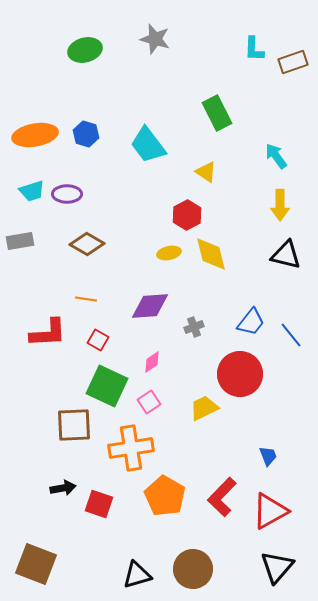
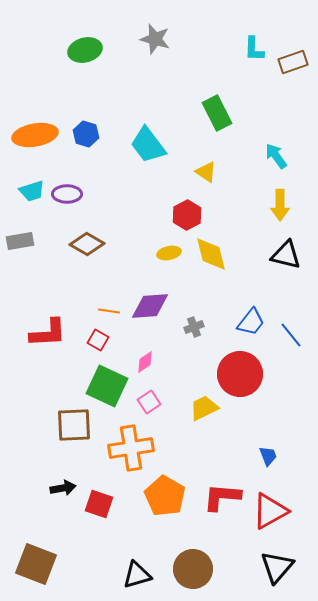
orange line at (86, 299): moved 23 px right, 12 px down
pink diamond at (152, 362): moved 7 px left
red L-shape at (222, 497): rotated 51 degrees clockwise
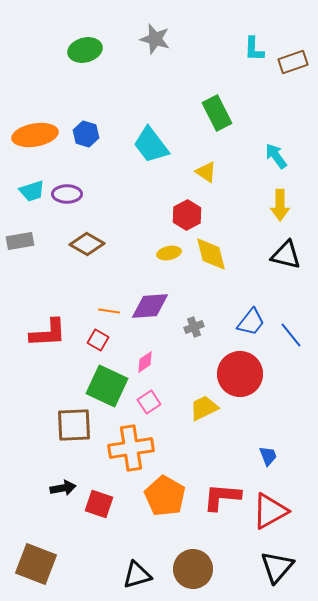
cyan trapezoid at (148, 145): moved 3 px right
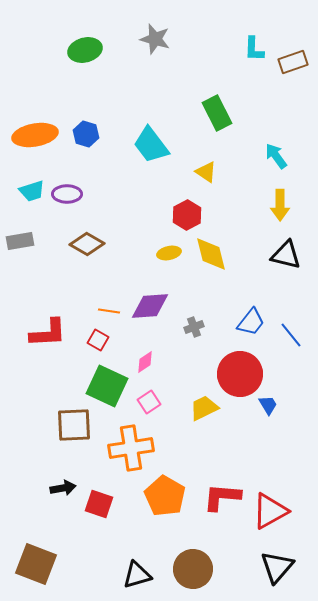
blue trapezoid at (268, 456): moved 51 px up; rotated 10 degrees counterclockwise
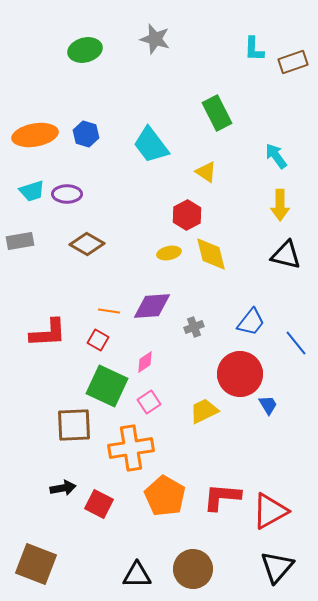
purple diamond at (150, 306): moved 2 px right
blue line at (291, 335): moved 5 px right, 8 px down
yellow trapezoid at (204, 408): moved 3 px down
red square at (99, 504): rotated 8 degrees clockwise
black triangle at (137, 575): rotated 16 degrees clockwise
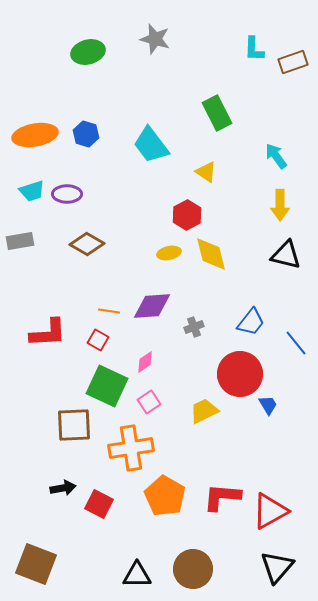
green ellipse at (85, 50): moved 3 px right, 2 px down
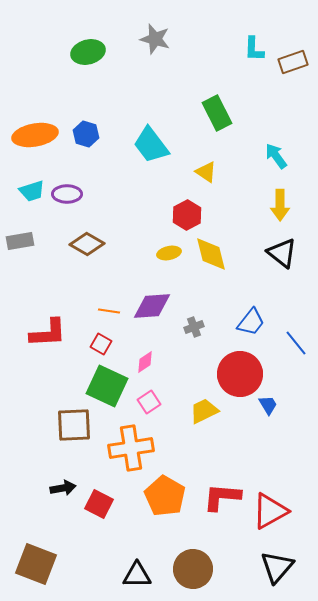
black triangle at (286, 255): moved 4 px left, 2 px up; rotated 24 degrees clockwise
red square at (98, 340): moved 3 px right, 4 px down
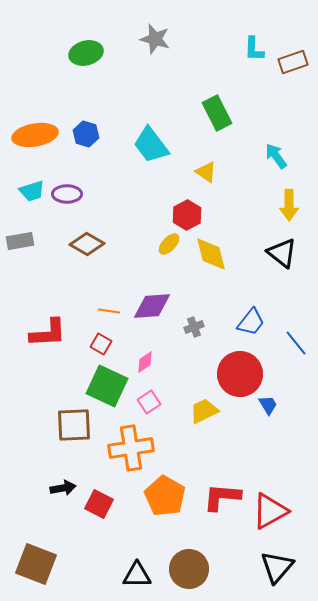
green ellipse at (88, 52): moved 2 px left, 1 px down
yellow arrow at (280, 205): moved 9 px right
yellow ellipse at (169, 253): moved 9 px up; rotated 35 degrees counterclockwise
brown circle at (193, 569): moved 4 px left
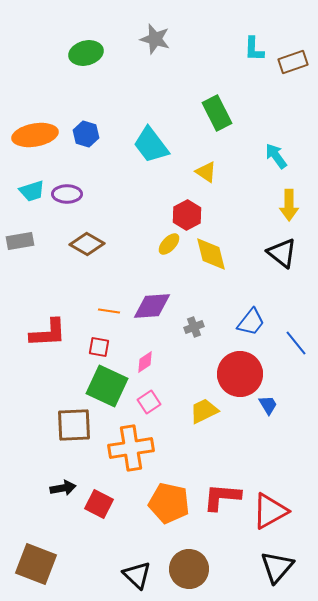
red square at (101, 344): moved 2 px left, 3 px down; rotated 20 degrees counterclockwise
orange pentagon at (165, 496): moved 4 px right, 7 px down; rotated 18 degrees counterclockwise
black triangle at (137, 575): rotated 44 degrees clockwise
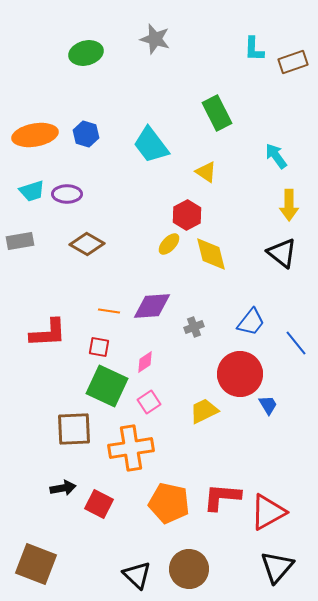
brown square at (74, 425): moved 4 px down
red triangle at (270, 511): moved 2 px left, 1 px down
